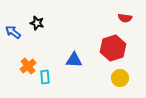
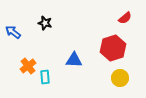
red semicircle: rotated 48 degrees counterclockwise
black star: moved 8 px right
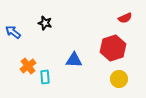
red semicircle: rotated 16 degrees clockwise
yellow circle: moved 1 px left, 1 px down
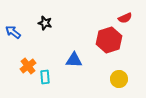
red hexagon: moved 4 px left, 8 px up
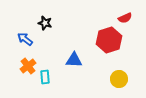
blue arrow: moved 12 px right, 7 px down
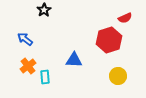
black star: moved 1 px left, 13 px up; rotated 24 degrees clockwise
yellow circle: moved 1 px left, 3 px up
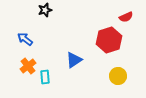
black star: moved 1 px right; rotated 16 degrees clockwise
red semicircle: moved 1 px right, 1 px up
blue triangle: rotated 36 degrees counterclockwise
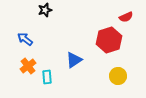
cyan rectangle: moved 2 px right
